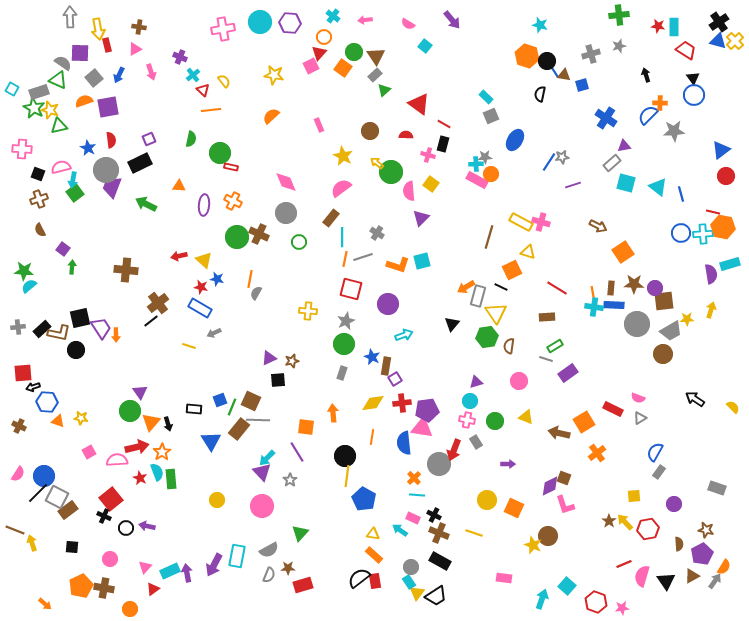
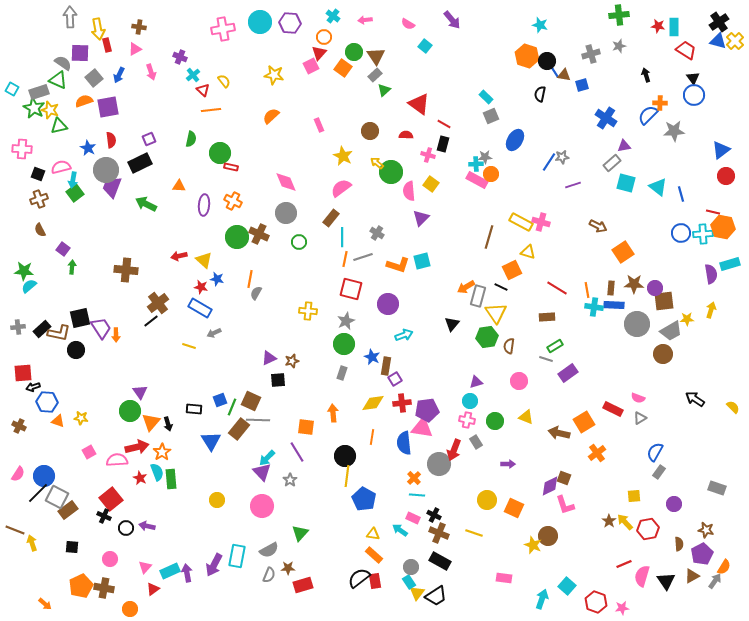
orange line at (593, 294): moved 6 px left, 4 px up
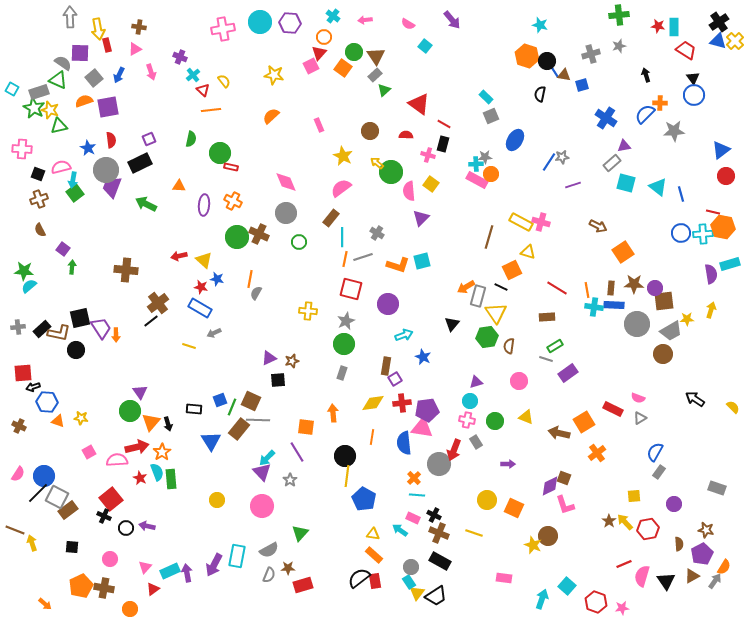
blue semicircle at (648, 115): moved 3 px left, 1 px up
blue star at (372, 357): moved 51 px right
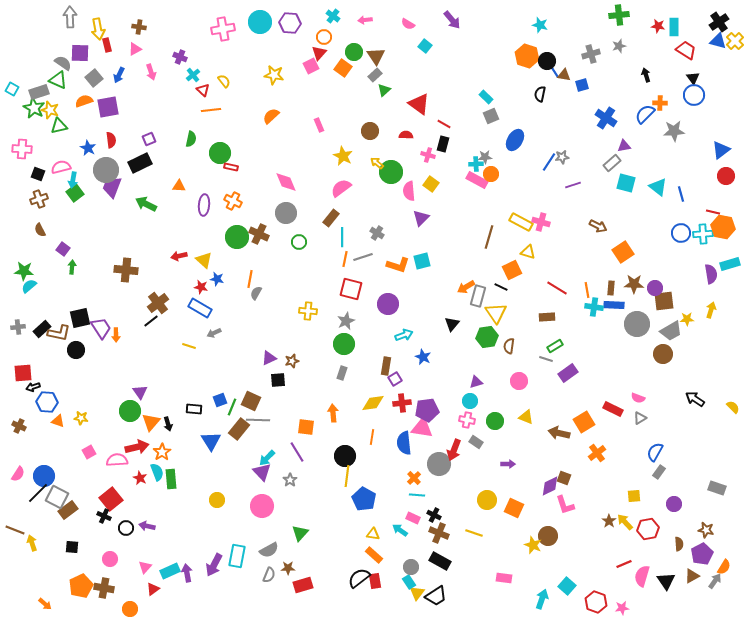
gray rectangle at (476, 442): rotated 24 degrees counterclockwise
